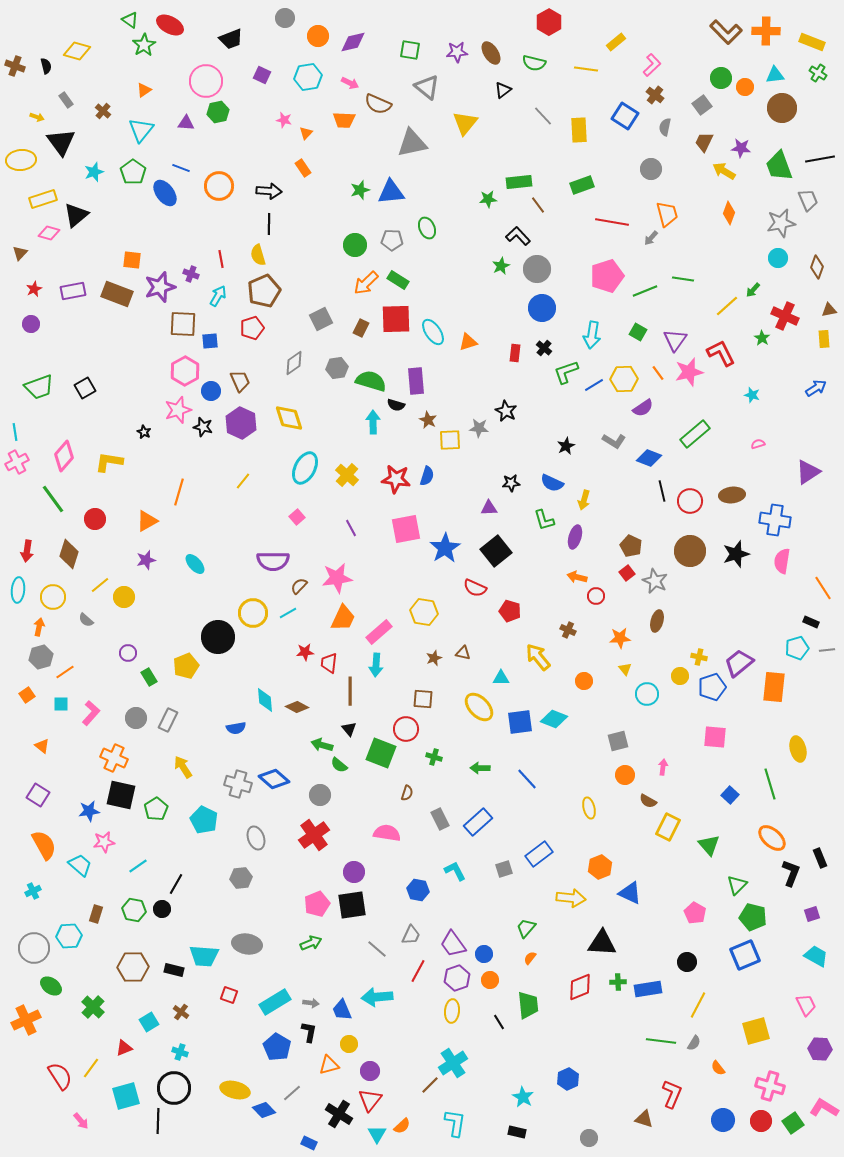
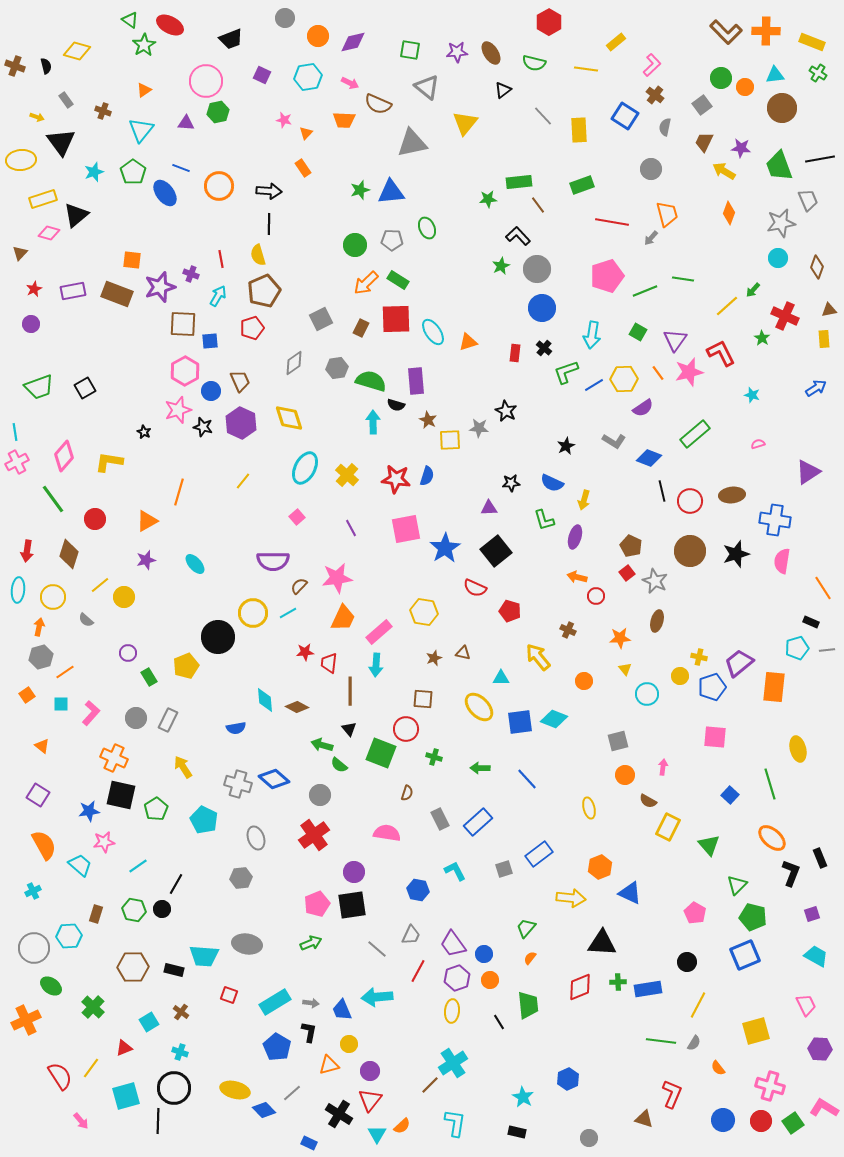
brown cross at (103, 111): rotated 21 degrees counterclockwise
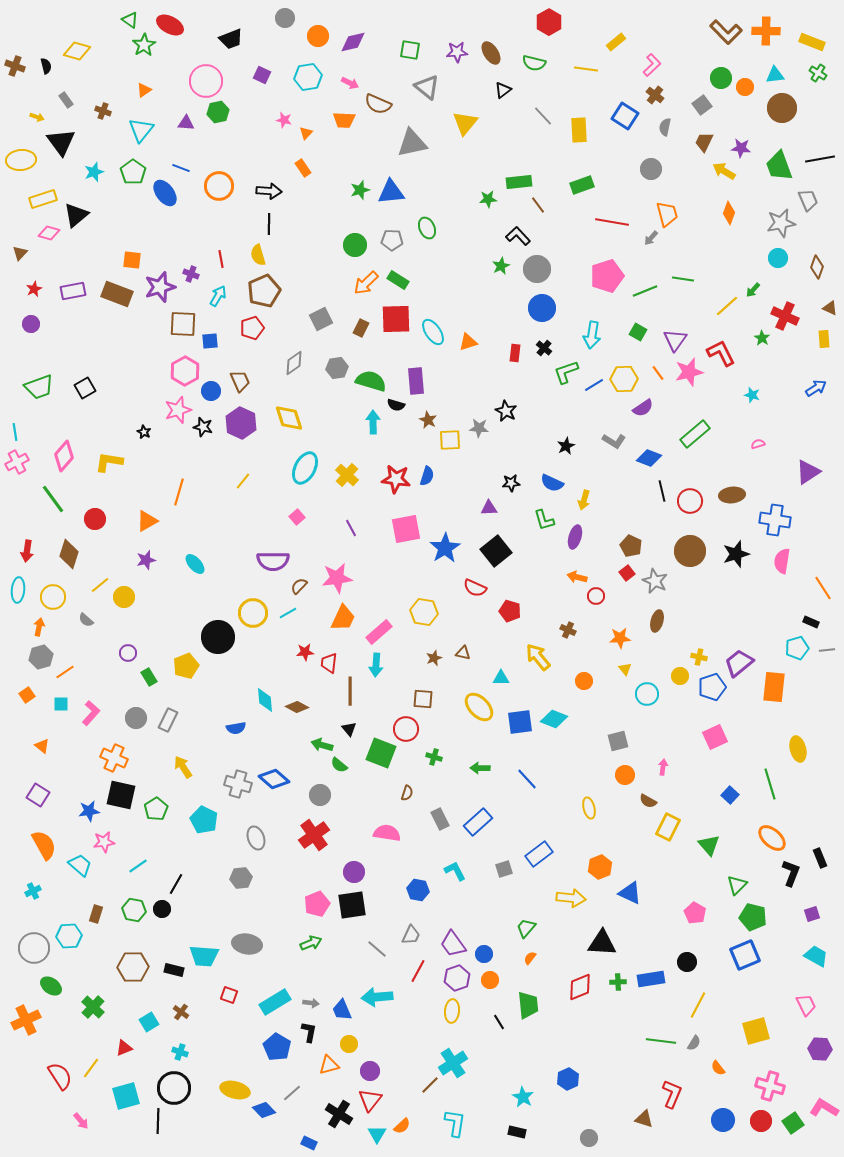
brown triangle at (829, 310): moved 1 px right, 2 px up; rotated 35 degrees clockwise
pink square at (715, 737): rotated 30 degrees counterclockwise
blue rectangle at (648, 989): moved 3 px right, 10 px up
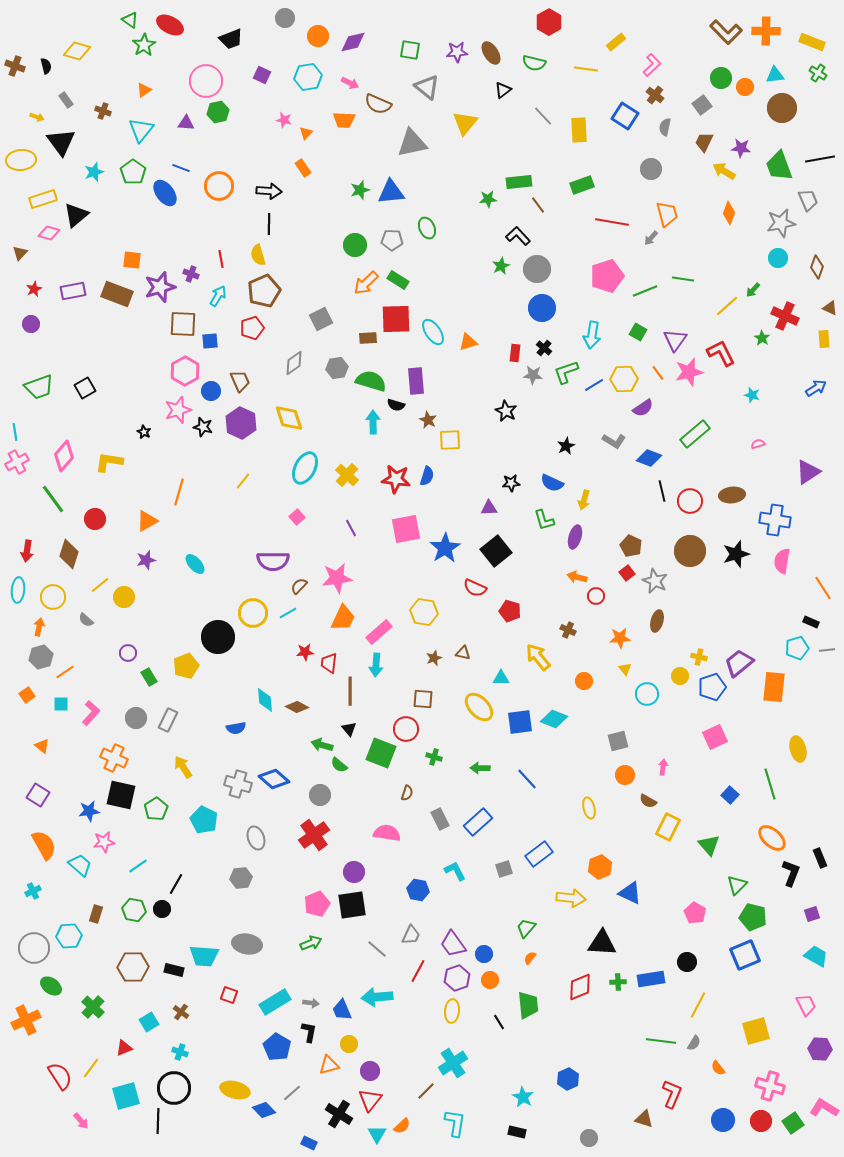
brown rectangle at (361, 328): moved 7 px right, 10 px down; rotated 60 degrees clockwise
gray star at (479, 428): moved 54 px right, 53 px up
brown line at (430, 1085): moved 4 px left, 6 px down
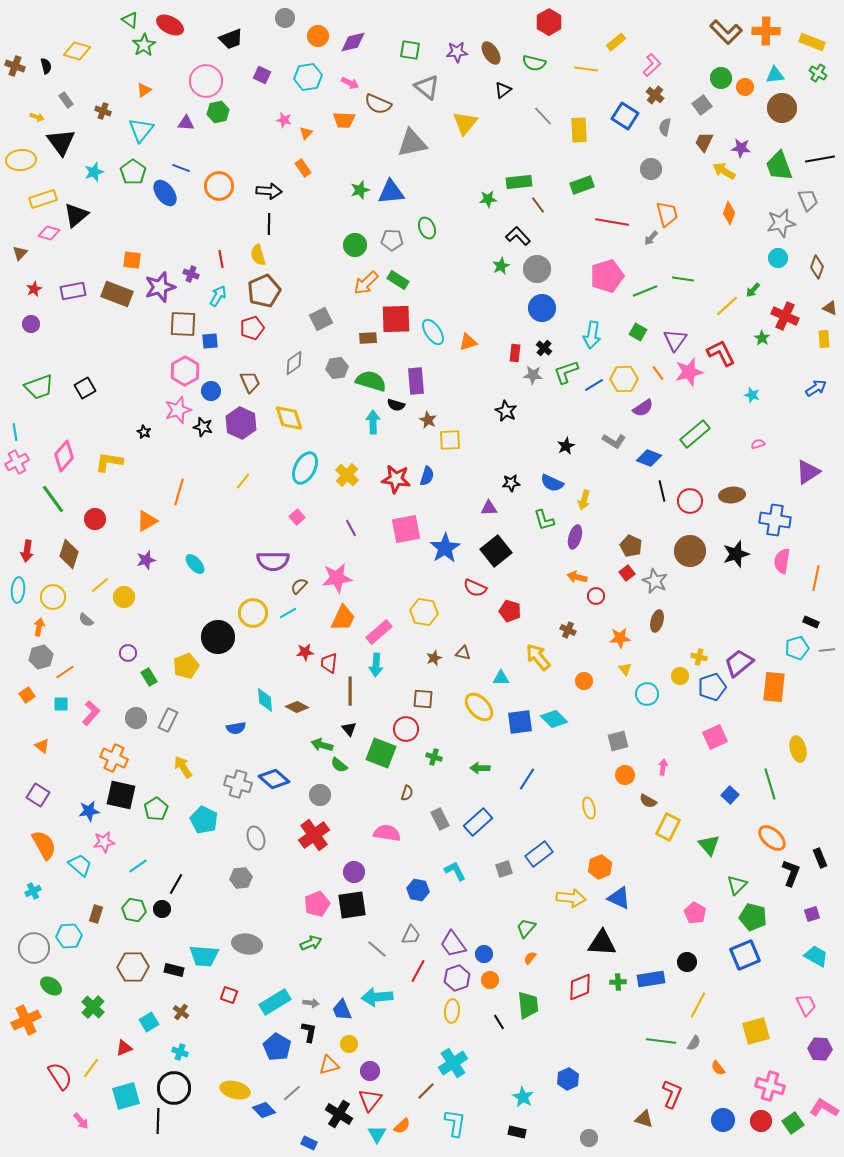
brown trapezoid at (240, 381): moved 10 px right, 1 px down
orange line at (823, 588): moved 7 px left, 10 px up; rotated 45 degrees clockwise
cyan diamond at (554, 719): rotated 24 degrees clockwise
blue line at (527, 779): rotated 75 degrees clockwise
blue triangle at (630, 893): moved 11 px left, 5 px down
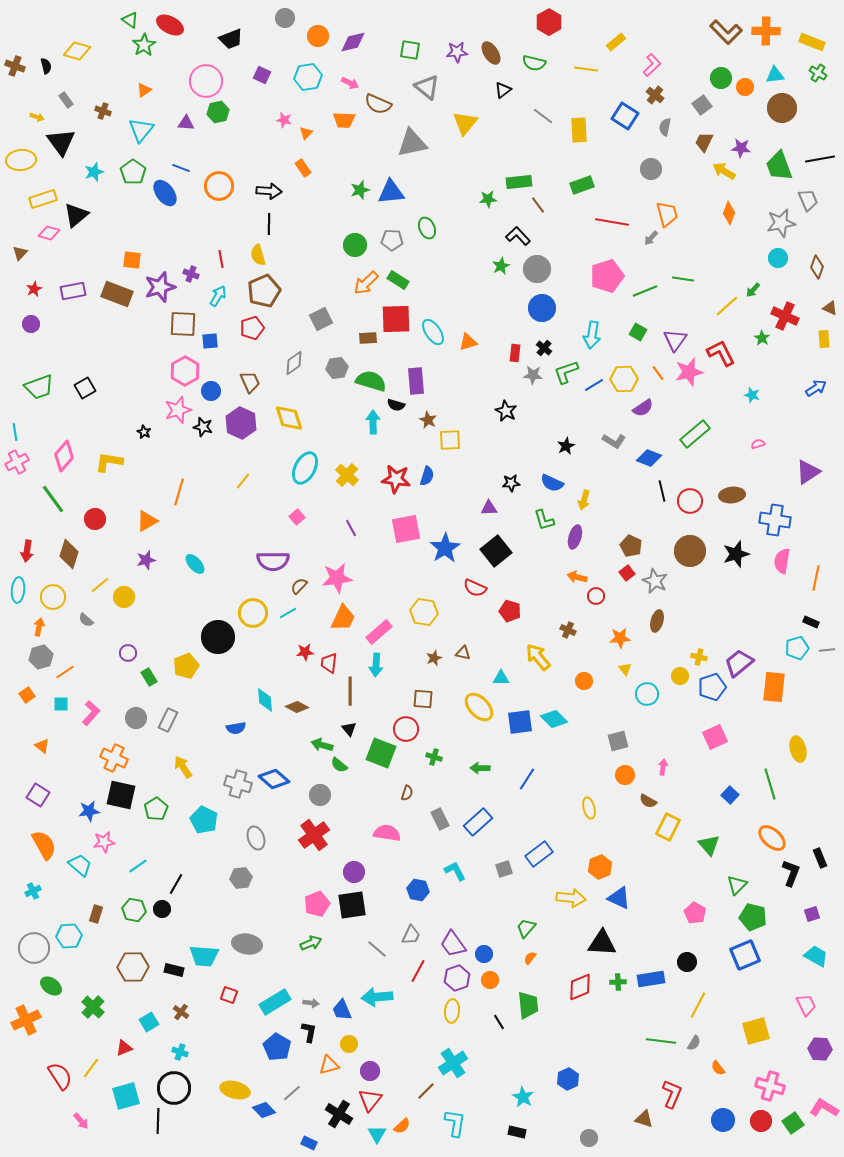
gray line at (543, 116): rotated 10 degrees counterclockwise
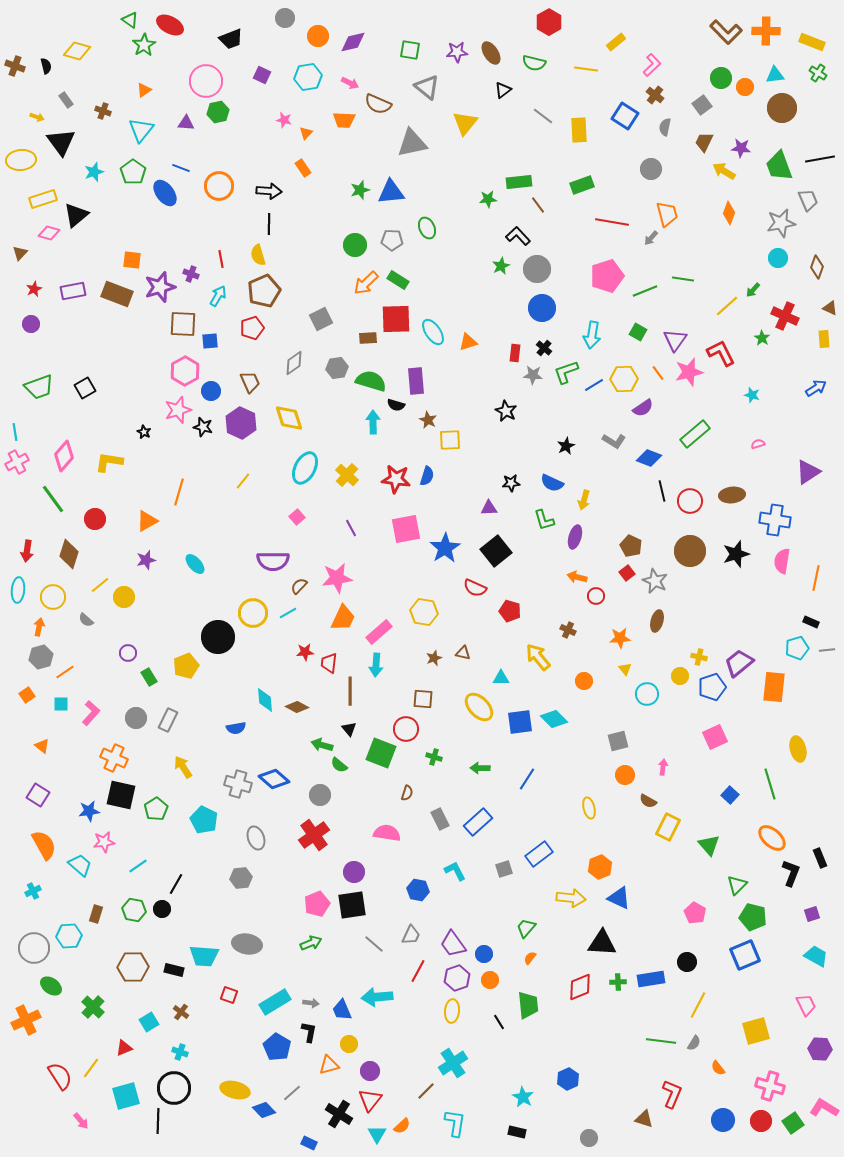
gray line at (377, 949): moved 3 px left, 5 px up
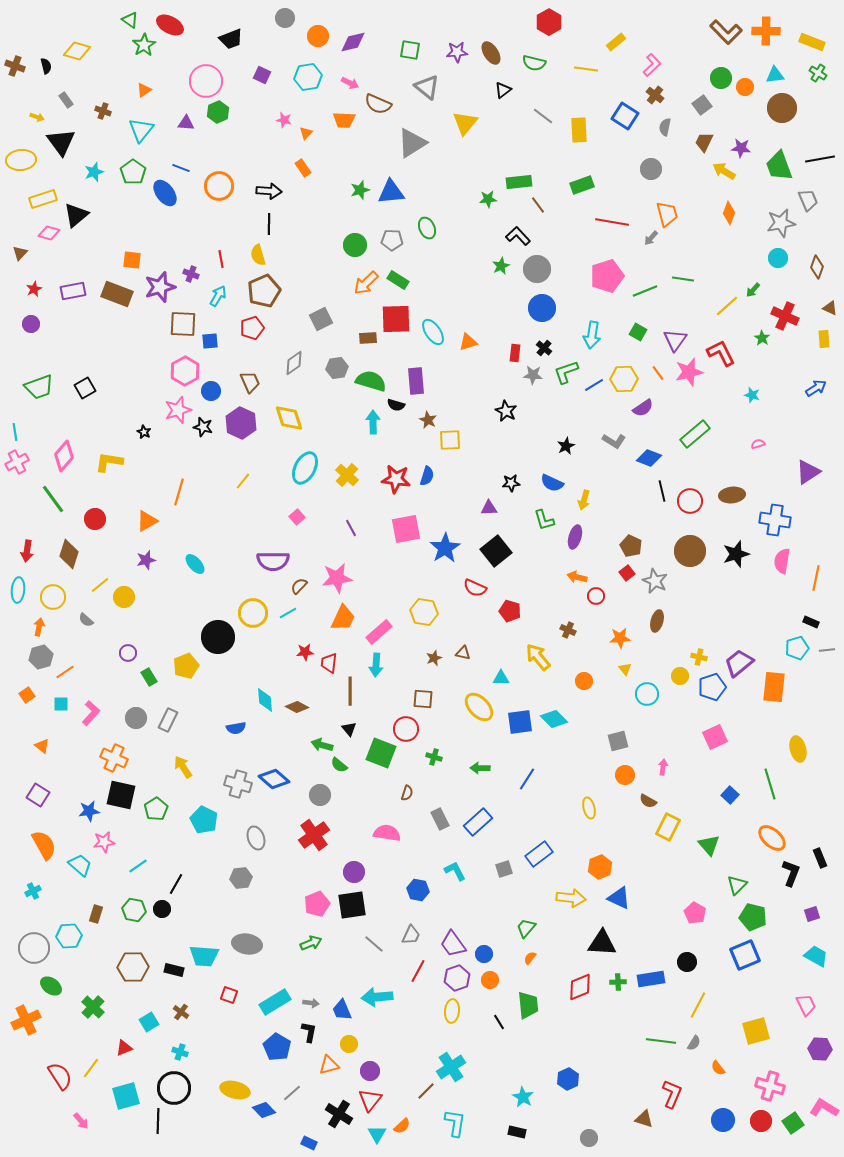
green hexagon at (218, 112): rotated 10 degrees counterclockwise
gray triangle at (412, 143): rotated 20 degrees counterclockwise
cyan cross at (453, 1063): moved 2 px left, 4 px down
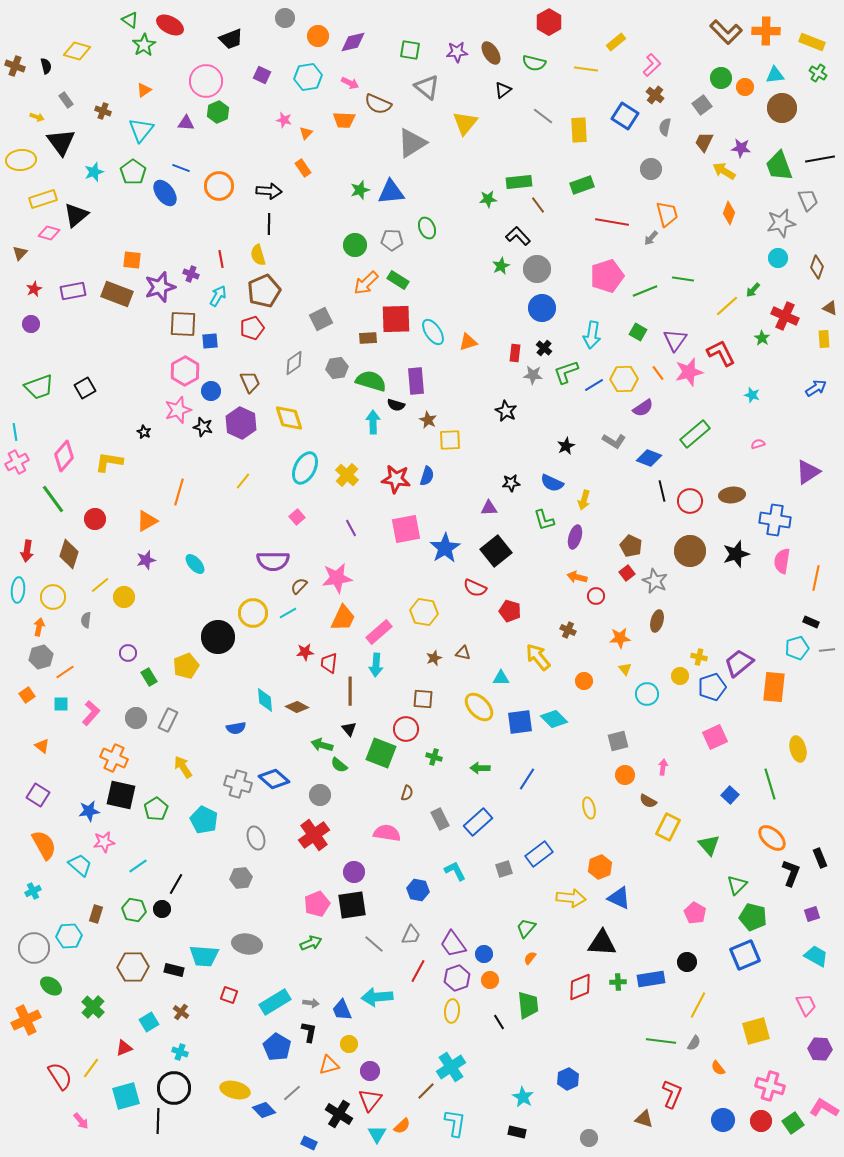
gray semicircle at (86, 620): rotated 56 degrees clockwise
